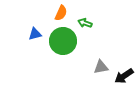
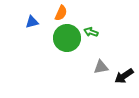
green arrow: moved 6 px right, 9 px down
blue triangle: moved 3 px left, 12 px up
green circle: moved 4 px right, 3 px up
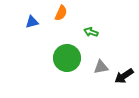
green circle: moved 20 px down
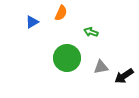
blue triangle: rotated 16 degrees counterclockwise
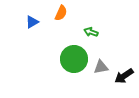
green circle: moved 7 px right, 1 px down
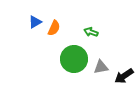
orange semicircle: moved 7 px left, 15 px down
blue triangle: moved 3 px right
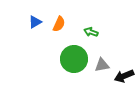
orange semicircle: moved 5 px right, 4 px up
gray triangle: moved 1 px right, 2 px up
black arrow: rotated 12 degrees clockwise
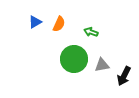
black arrow: rotated 42 degrees counterclockwise
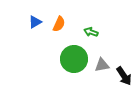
black arrow: rotated 60 degrees counterclockwise
